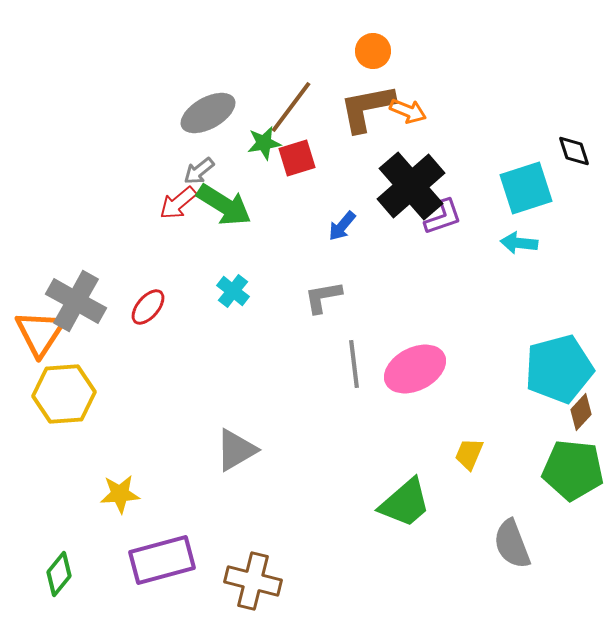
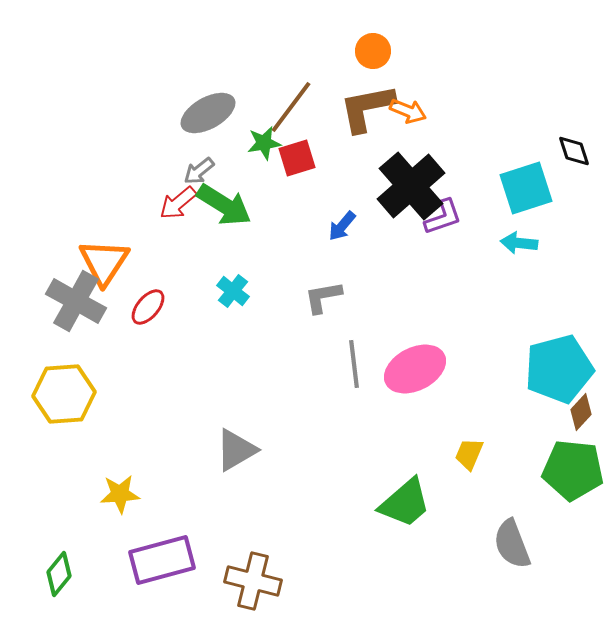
orange triangle: moved 64 px right, 71 px up
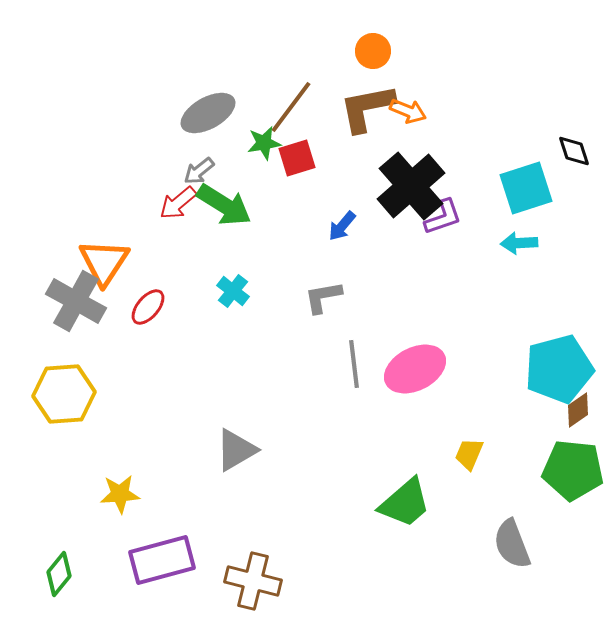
cyan arrow: rotated 9 degrees counterclockwise
brown diamond: moved 3 px left, 2 px up; rotated 12 degrees clockwise
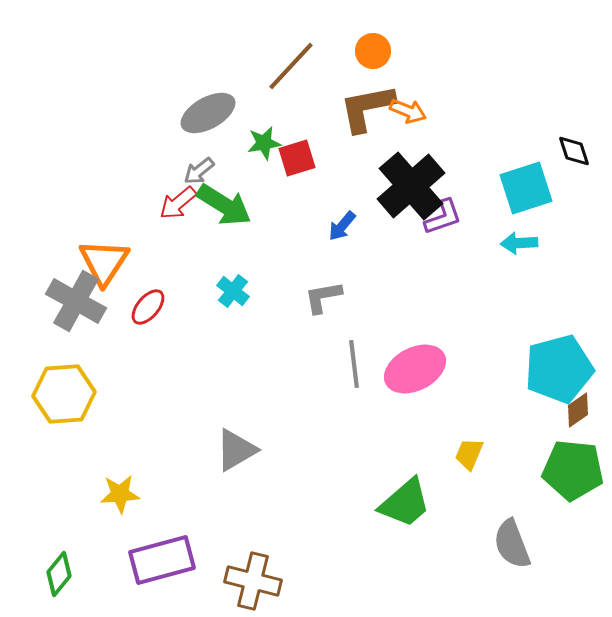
brown line: moved 41 px up; rotated 6 degrees clockwise
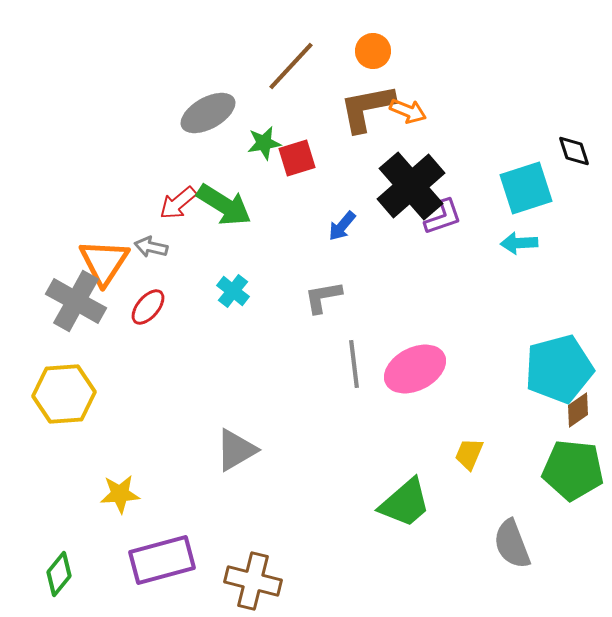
gray arrow: moved 48 px left, 76 px down; rotated 52 degrees clockwise
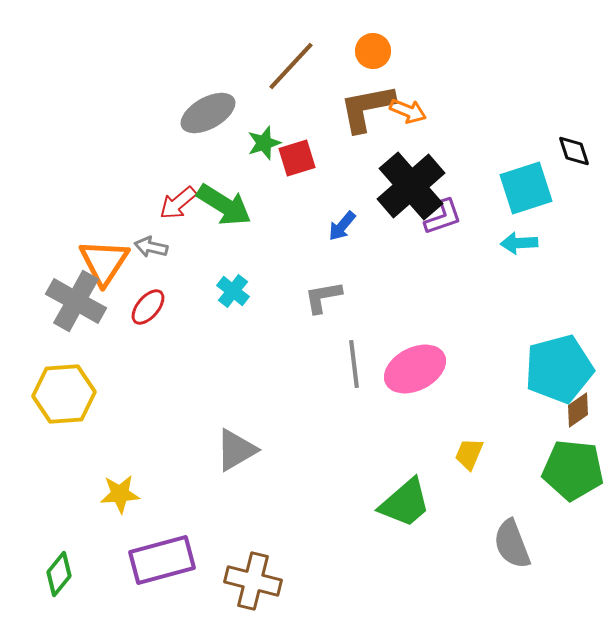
green star: rotated 8 degrees counterclockwise
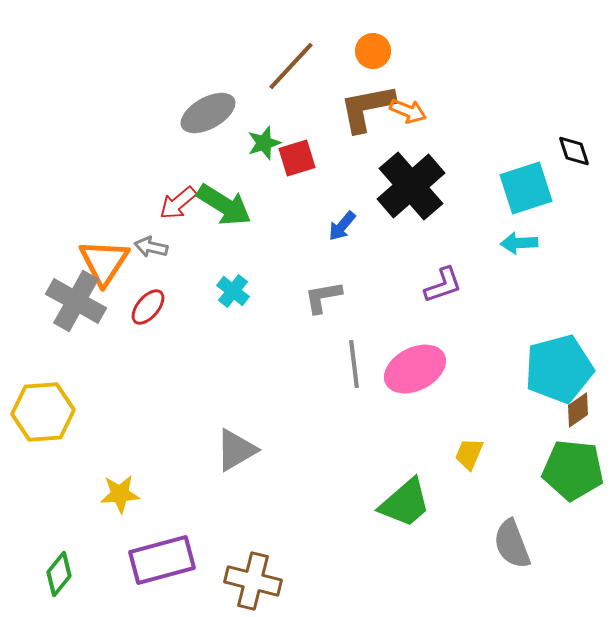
purple L-shape: moved 68 px down
yellow hexagon: moved 21 px left, 18 px down
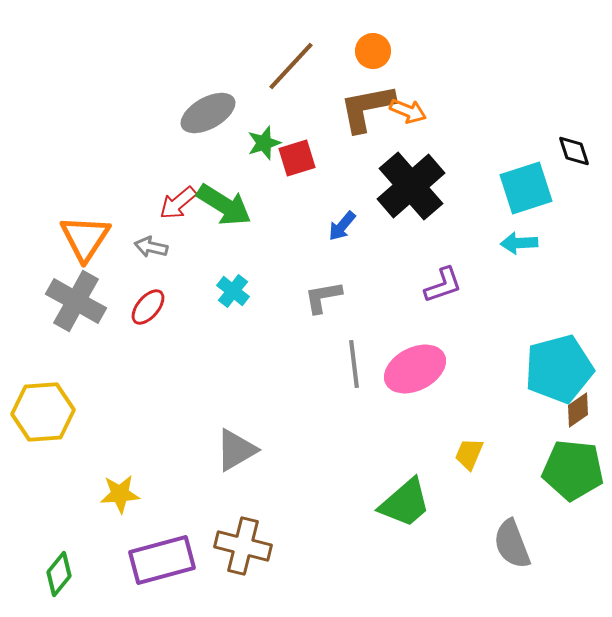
orange triangle: moved 19 px left, 24 px up
brown cross: moved 10 px left, 35 px up
